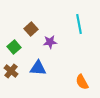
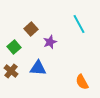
cyan line: rotated 18 degrees counterclockwise
purple star: rotated 16 degrees counterclockwise
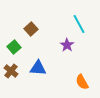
purple star: moved 17 px right, 3 px down; rotated 16 degrees counterclockwise
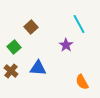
brown square: moved 2 px up
purple star: moved 1 px left
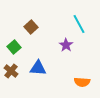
orange semicircle: rotated 56 degrees counterclockwise
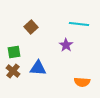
cyan line: rotated 54 degrees counterclockwise
green square: moved 5 px down; rotated 32 degrees clockwise
brown cross: moved 2 px right
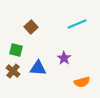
cyan line: moved 2 px left; rotated 30 degrees counterclockwise
purple star: moved 2 px left, 13 px down
green square: moved 2 px right, 2 px up; rotated 24 degrees clockwise
orange semicircle: rotated 21 degrees counterclockwise
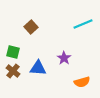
cyan line: moved 6 px right
green square: moved 3 px left, 2 px down
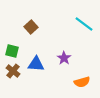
cyan line: moved 1 px right; rotated 60 degrees clockwise
green square: moved 1 px left, 1 px up
blue triangle: moved 2 px left, 4 px up
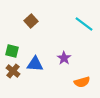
brown square: moved 6 px up
blue triangle: moved 1 px left
